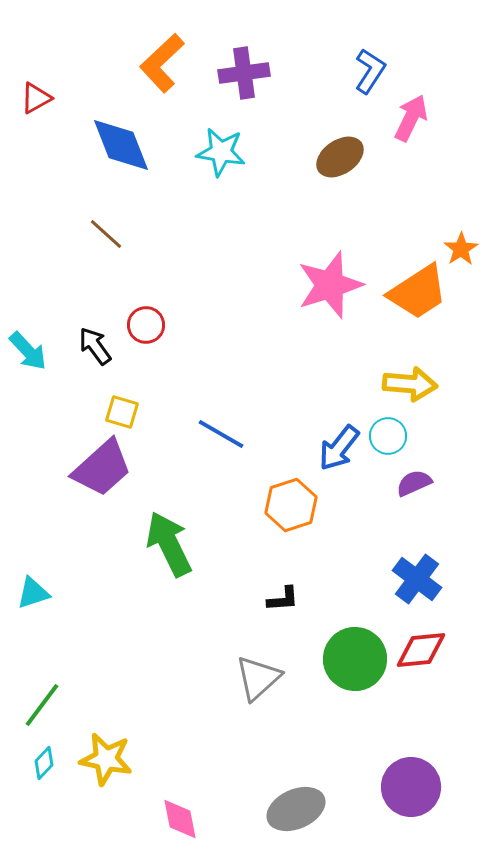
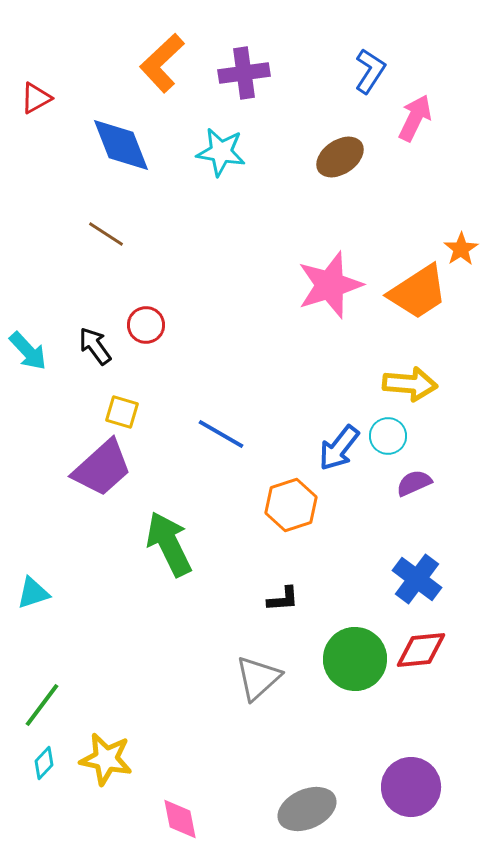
pink arrow: moved 4 px right
brown line: rotated 9 degrees counterclockwise
gray ellipse: moved 11 px right
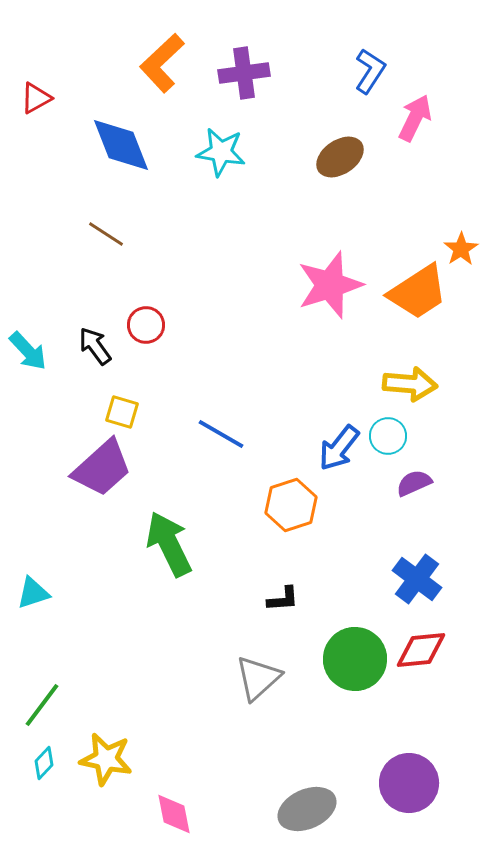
purple circle: moved 2 px left, 4 px up
pink diamond: moved 6 px left, 5 px up
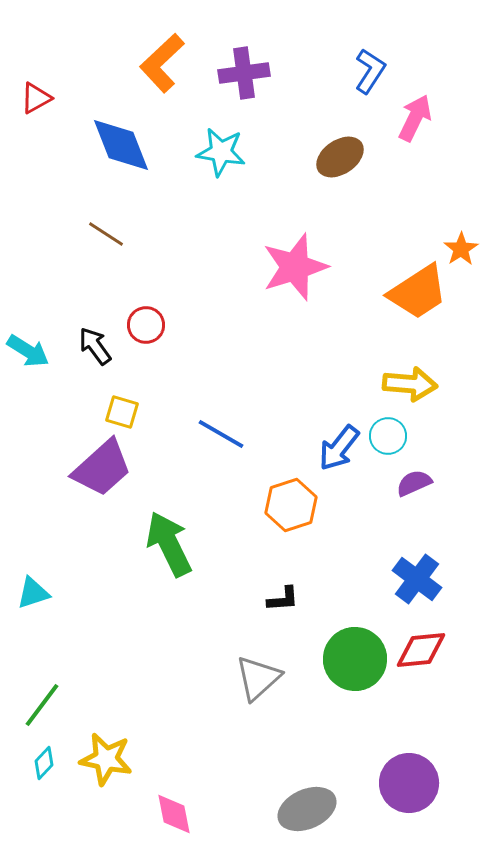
pink star: moved 35 px left, 18 px up
cyan arrow: rotated 15 degrees counterclockwise
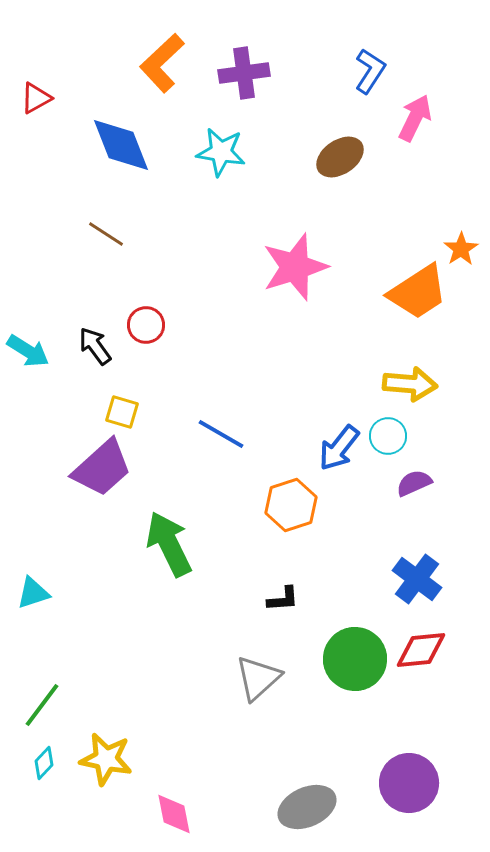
gray ellipse: moved 2 px up
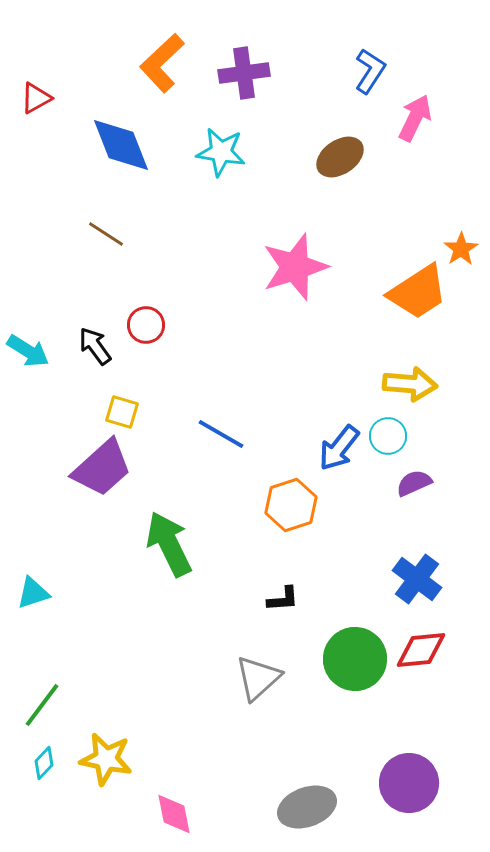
gray ellipse: rotated 4 degrees clockwise
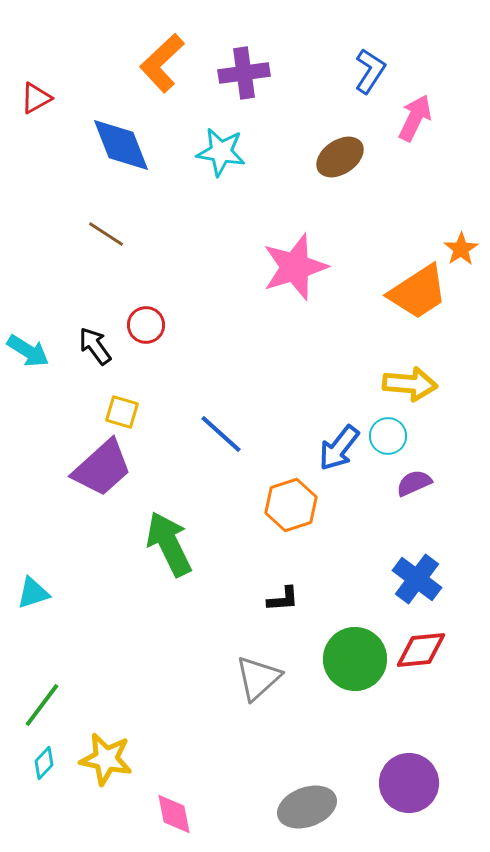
blue line: rotated 12 degrees clockwise
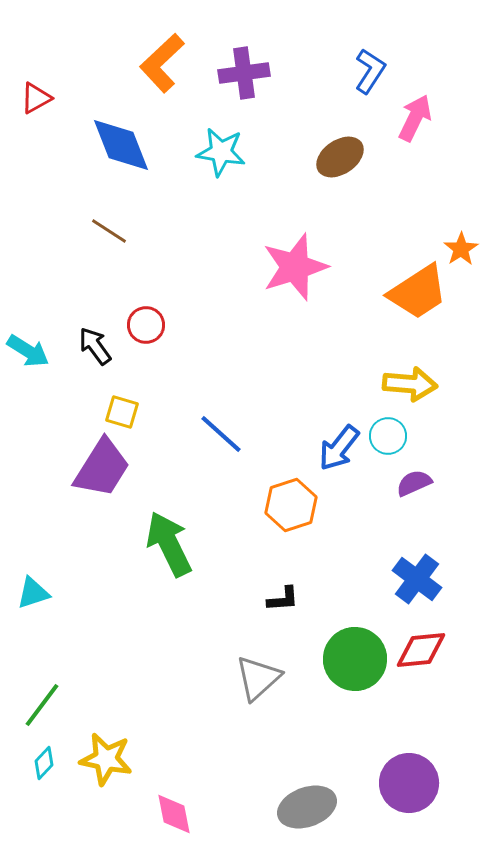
brown line: moved 3 px right, 3 px up
purple trapezoid: rotated 16 degrees counterclockwise
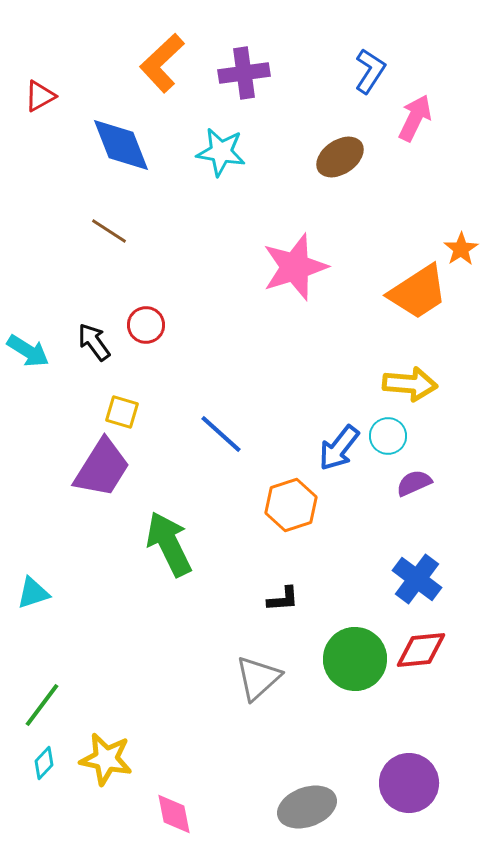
red triangle: moved 4 px right, 2 px up
black arrow: moved 1 px left, 4 px up
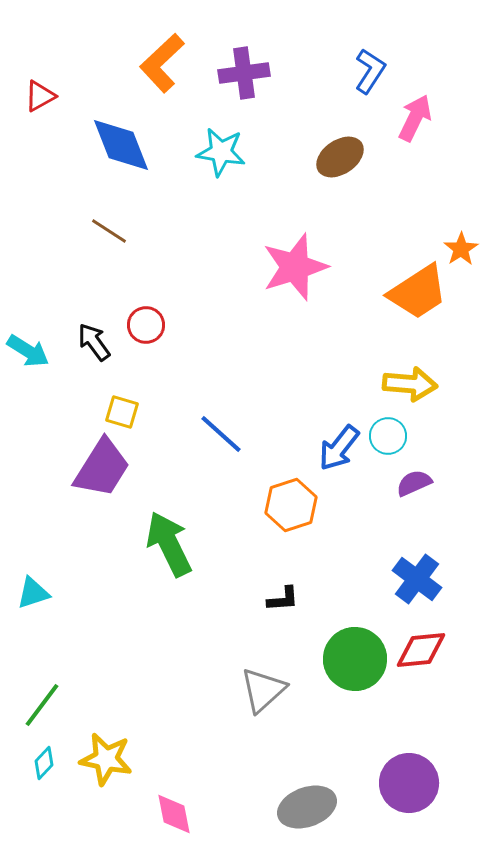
gray triangle: moved 5 px right, 12 px down
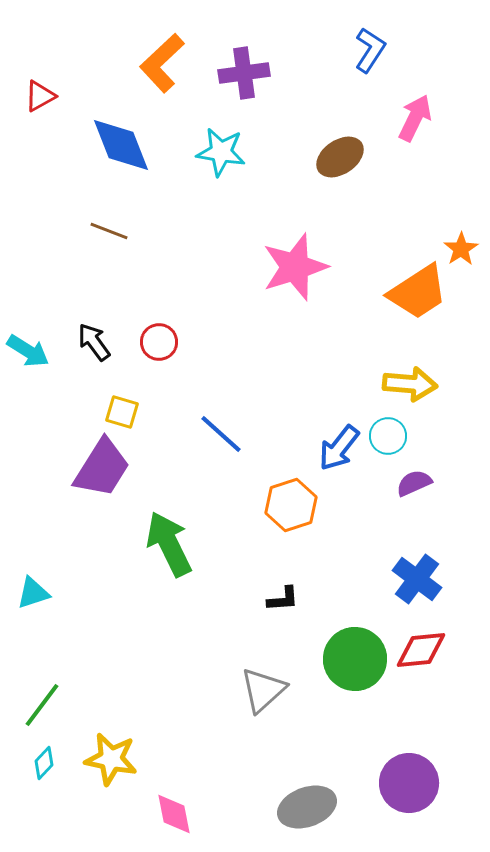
blue L-shape: moved 21 px up
brown line: rotated 12 degrees counterclockwise
red circle: moved 13 px right, 17 px down
yellow star: moved 5 px right
